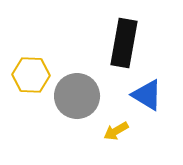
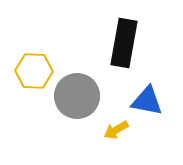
yellow hexagon: moved 3 px right, 4 px up
blue triangle: moved 6 px down; rotated 20 degrees counterclockwise
yellow arrow: moved 1 px up
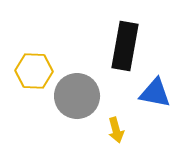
black rectangle: moved 1 px right, 3 px down
blue triangle: moved 8 px right, 8 px up
yellow arrow: rotated 75 degrees counterclockwise
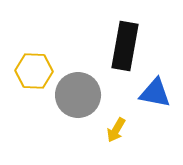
gray circle: moved 1 px right, 1 px up
yellow arrow: rotated 45 degrees clockwise
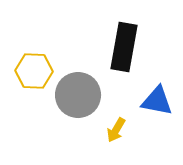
black rectangle: moved 1 px left, 1 px down
blue triangle: moved 2 px right, 8 px down
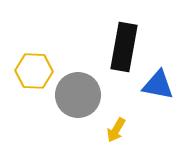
blue triangle: moved 1 px right, 16 px up
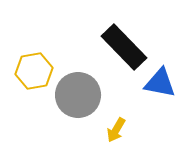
black rectangle: rotated 54 degrees counterclockwise
yellow hexagon: rotated 12 degrees counterclockwise
blue triangle: moved 2 px right, 2 px up
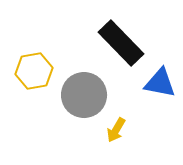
black rectangle: moved 3 px left, 4 px up
gray circle: moved 6 px right
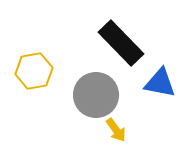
gray circle: moved 12 px right
yellow arrow: rotated 65 degrees counterclockwise
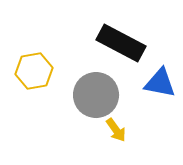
black rectangle: rotated 18 degrees counterclockwise
